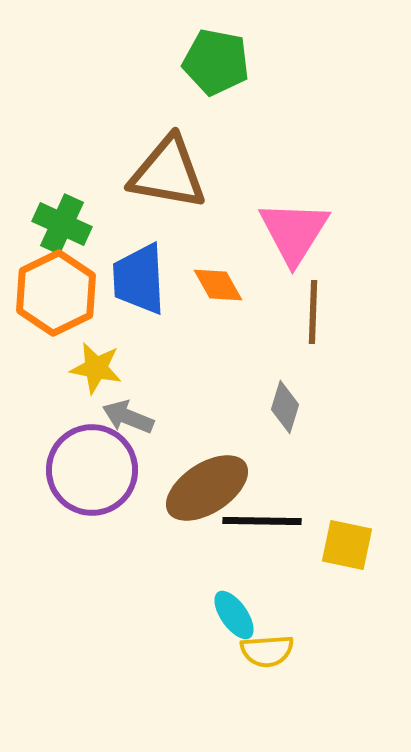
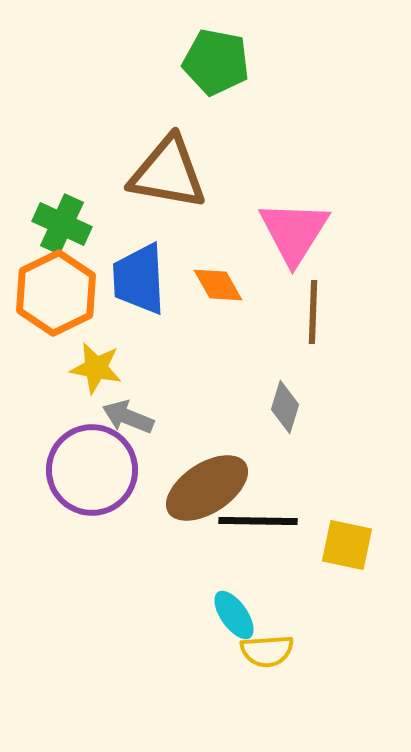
black line: moved 4 px left
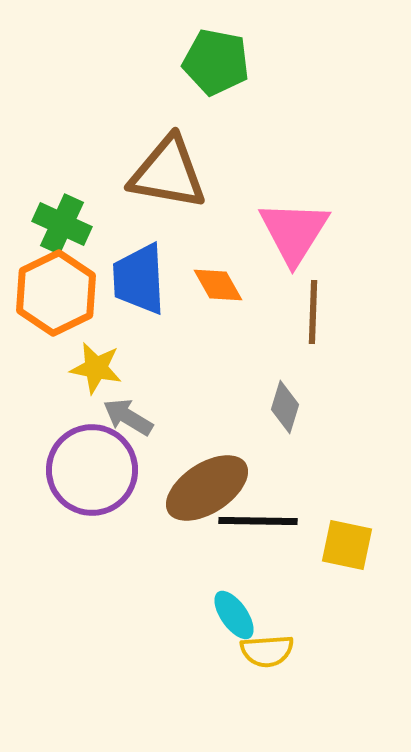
gray arrow: rotated 9 degrees clockwise
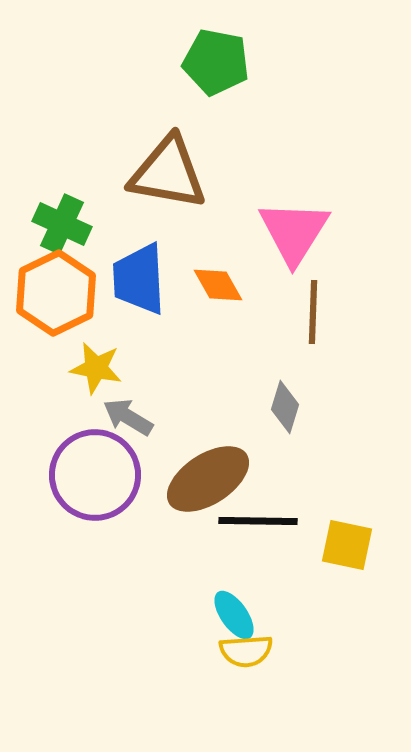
purple circle: moved 3 px right, 5 px down
brown ellipse: moved 1 px right, 9 px up
yellow semicircle: moved 21 px left
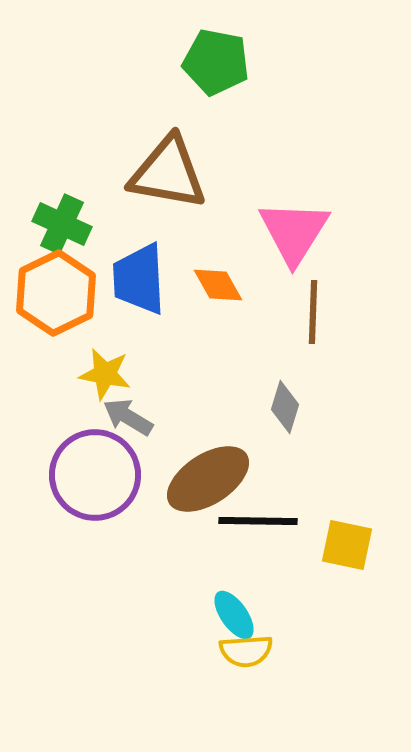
yellow star: moved 9 px right, 6 px down
